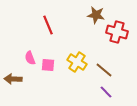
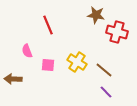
pink semicircle: moved 3 px left, 7 px up
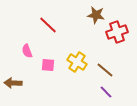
red line: rotated 24 degrees counterclockwise
red cross: rotated 35 degrees counterclockwise
brown line: moved 1 px right
brown arrow: moved 4 px down
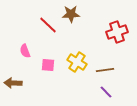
brown star: moved 25 px left, 1 px up; rotated 12 degrees counterclockwise
pink semicircle: moved 2 px left
brown line: rotated 48 degrees counterclockwise
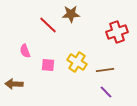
brown arrow: moved 1 px right, 1 px down
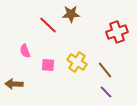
brown line: rotated 60 degrees clockwise
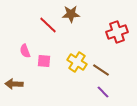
pink square: moved 4 px left, 4 px up
brown line: moved 4 px left; rotated 18 degrees counterclockwise
purple line: moved 3 px left
